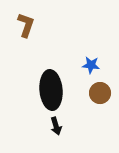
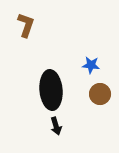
brown circle: moved 1 px down
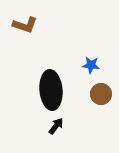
brown L-shape: moved 1 px left; rotated 90 degrees clockwise
brown circle: moved 1 px right
black arrow: rotated 126 degrees counterclockwise
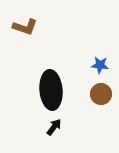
brown L-shape: moved 2 px down
blue star: moved 9 px right
black arrow: moved 2 px left, 1 px down
